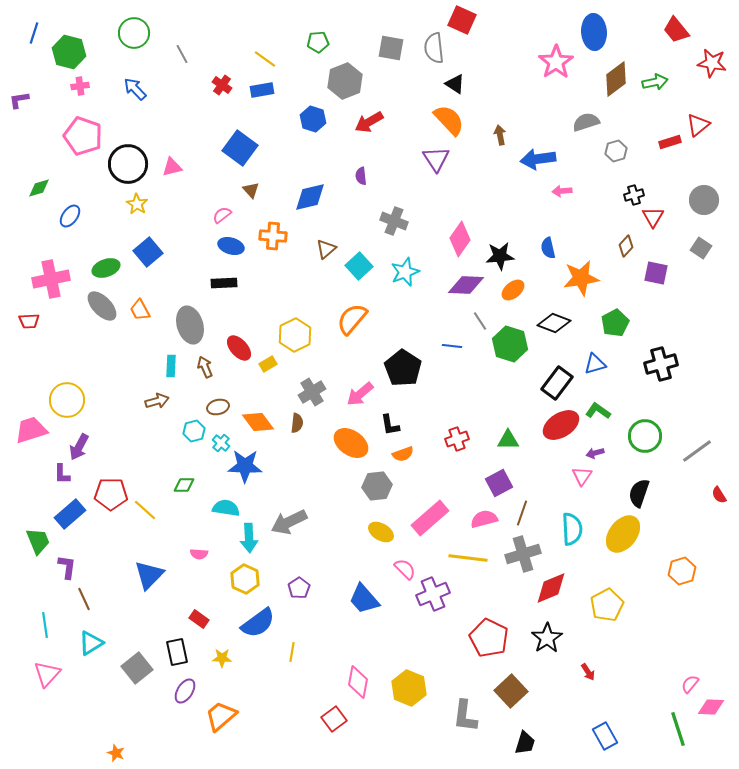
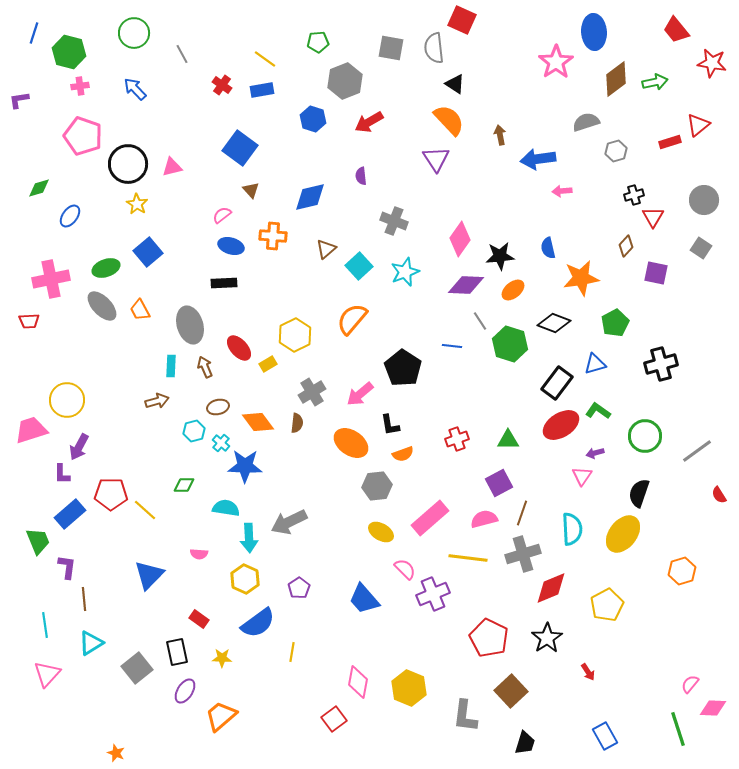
brown line at (84, 599): rotated 20 degrees clockwise
pink diamond at (711, 707): moved 2 px right, 1 px down
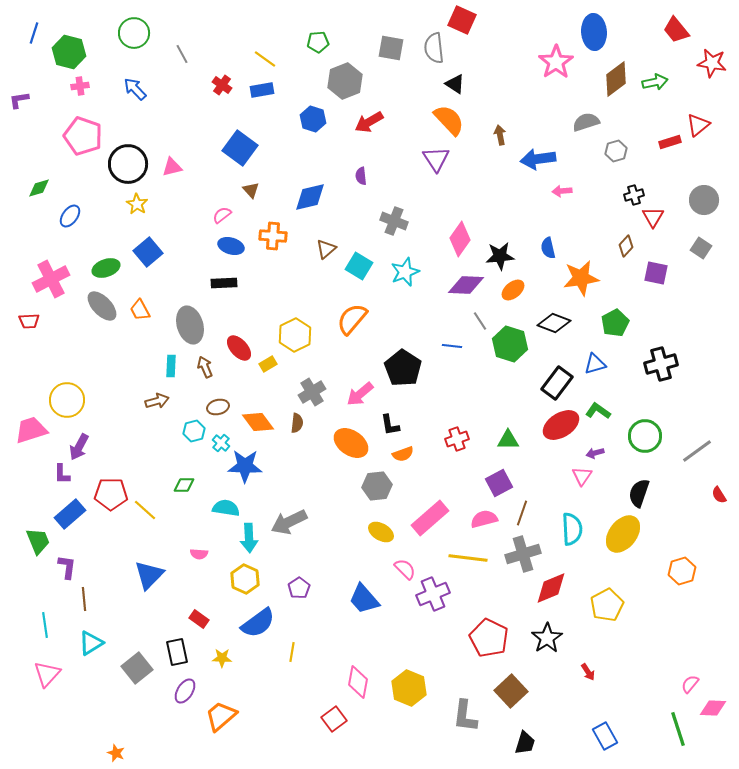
cyan square at (359, 266): rotated 16 degrees counterclockwise
pink cross at (51, 279): rotated 15 degrees counterclockwise
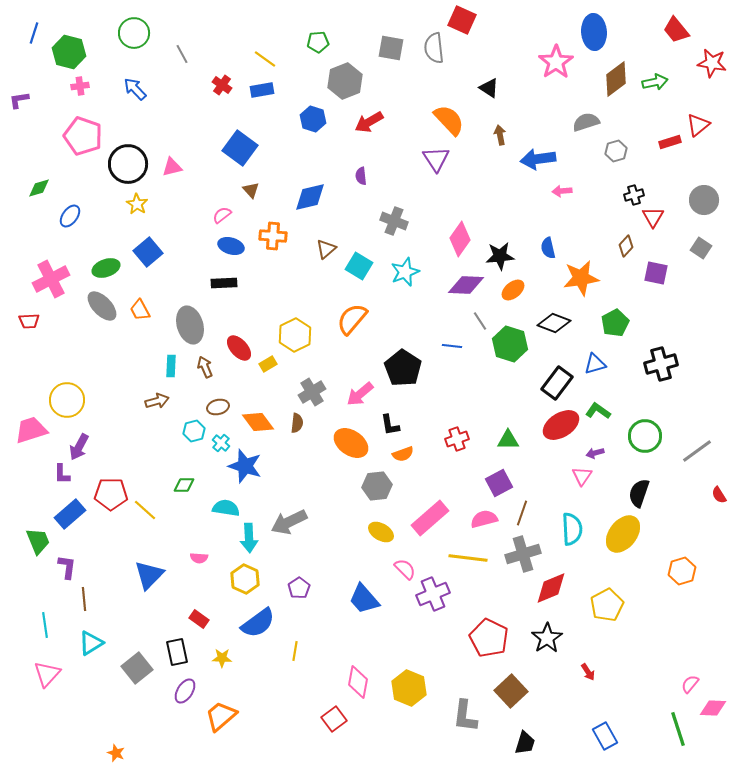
black triangle at (455, 84): moved 34 px right, 4 px down
blue star at (245, 466): rotated 16 degrees clockwise
pink semicircle at (199, 554): moved 4 px down
yellow line at (292, 652): moved 3 px right, 1 px up
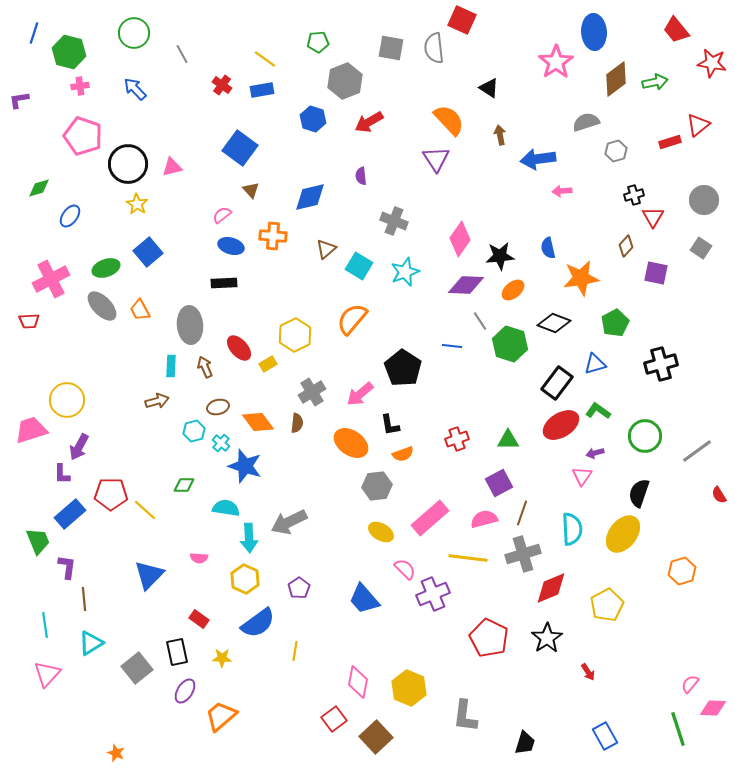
gray ellipse at (190, 325): rotated 12 degrees clockwise
brown square at (511, 691): moved 135 px left, 46 px down
